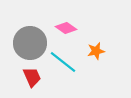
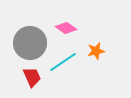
cyan line: rotated 72 degrees counterclockwise
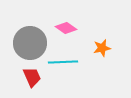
orange star: moved 6 px right, 3 px up
cyan line: rotated 32 degrees clockwise
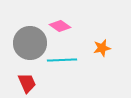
pink diamond: moved 6 px left, 2 px up
cyan line: moved 1 px left, 2 px up
red trapezoid: moved 5 px left, 6 px down
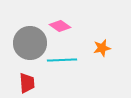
red trapezoid: rotated 20 degrees clockwise
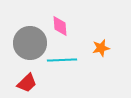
pink diamond: rotated 50 degrees clockwise
orange star: moved 1 px left
red trapezoid: rotated 50 degrees clockwise
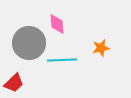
pink diamond: moved 3 px left, 2 px up
gray circle: moved 1 px left
red trapezoid: moved 13 px left
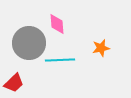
cyan line: moved 2 px left
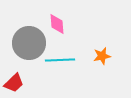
orange star: moved 1 px right, 8 px down
